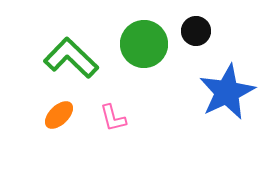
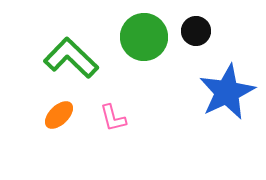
green circle: moved 7 px up
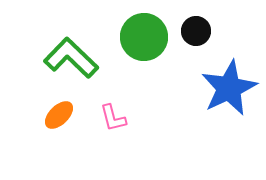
blue star: moved 2 px right, 4 px up
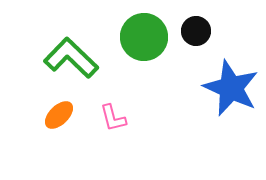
blue star: moved 2 px right; rotated 22 degrees counterclockwise
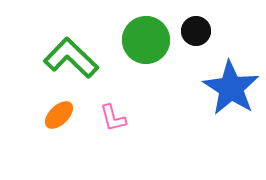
green circle: moved 2 px right, 3 px down
blue star: rotated 8 degrees clockwise
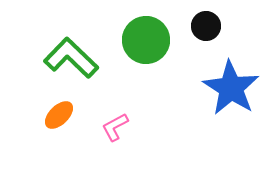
black circle: moved 10 px right, 5 px up
pink L-shape: moved 2 px right, 9 px down; rotated 76 degrees clockwise
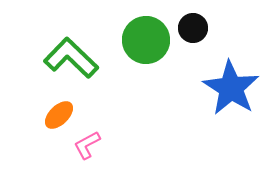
black circle: moved 13 px left, 2 px down
pink L-shape: moved 28 px left, 18 px down
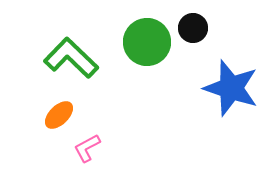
green circle: moved 1 px right, 2 px down
blue star: rotated 14 degrees counterclockwise
pink L-shape: moved 3 px down
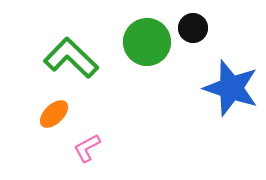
orange ellipse: moved 5 px left, 1 px up
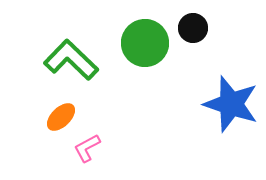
green circle: moved 2 px left, 1 px down
green L-shape: moved 2 px down
blue star: moved 16 px down
orange ellipse: moved 7 px right, 3 px down
